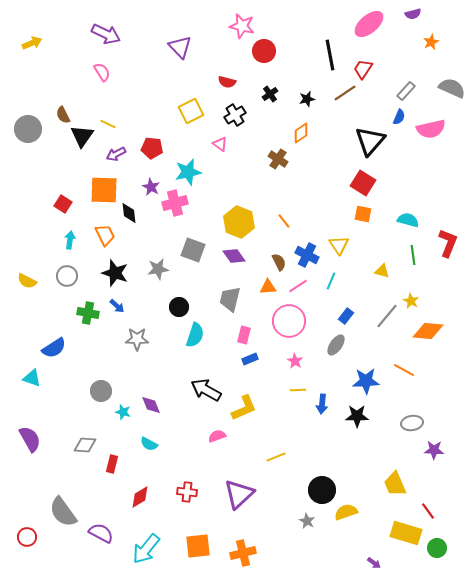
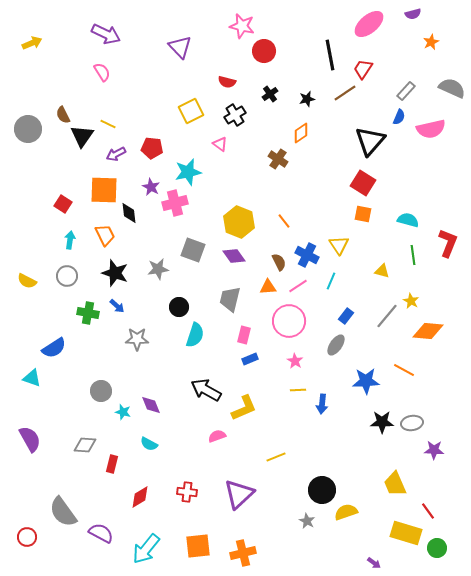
black star at (357, 416): moved 25 px right, 6 px down
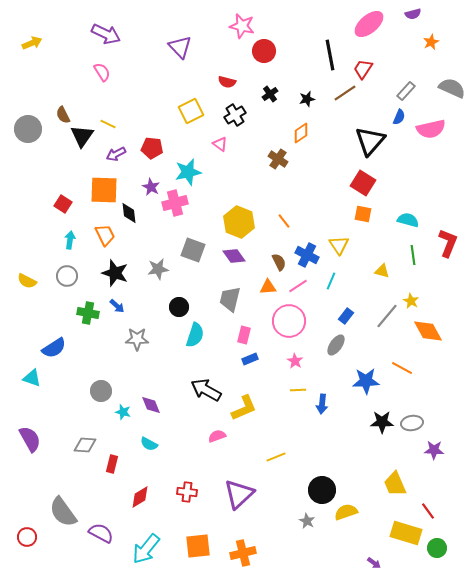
orange diamond at (428, 331): rotated 56 degrees clockwise
orange line at (404, 370): moved 2 px left, 2 px up
